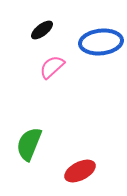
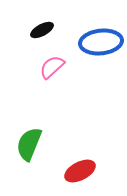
black ellipse: rotated 10 degrees clockwise
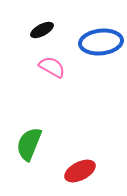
pink semicircle: rotated 72 degrees clockwise
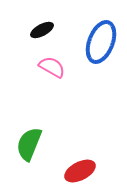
blue ellipse: rotated 63 degrees counterclockwise
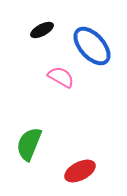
blue ellipse: moved 9 px left, 4 px down; rotated 63 degrees counterclockwise
pink semicircle: moved 9 px right, 10 px down
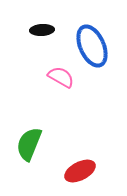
black ellipse: rotated 25 degrees clockwise
blue ellipse: rotated 18 degrees clockwise
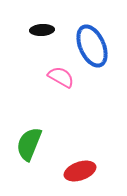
red ellipse: rotated 8 degrees clockwise
